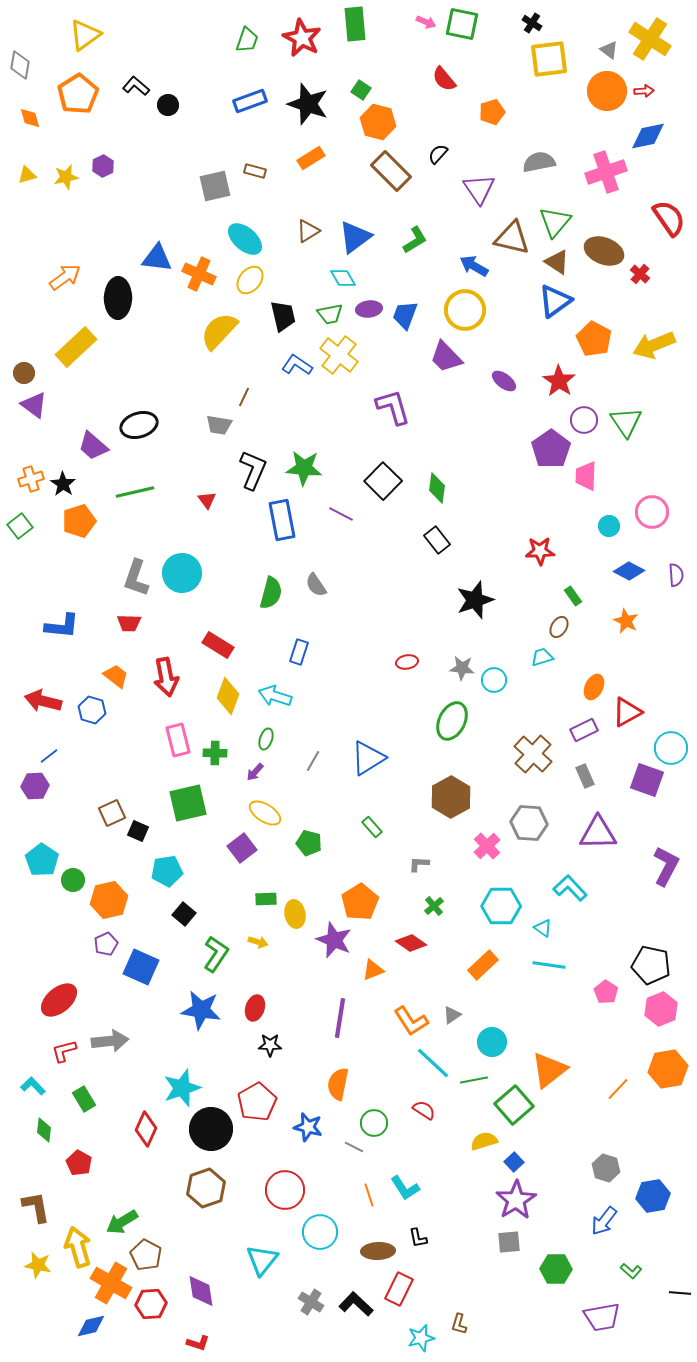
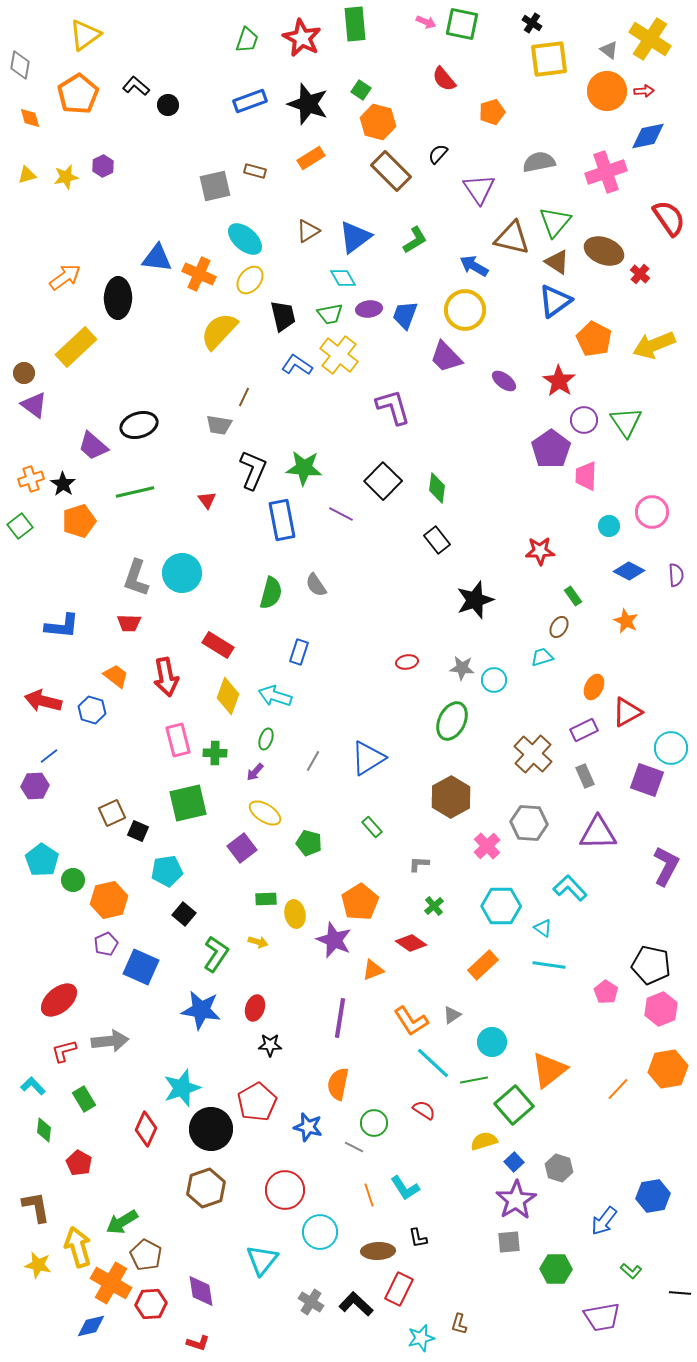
gray hexagon at (606, 1168): moved 47 px left
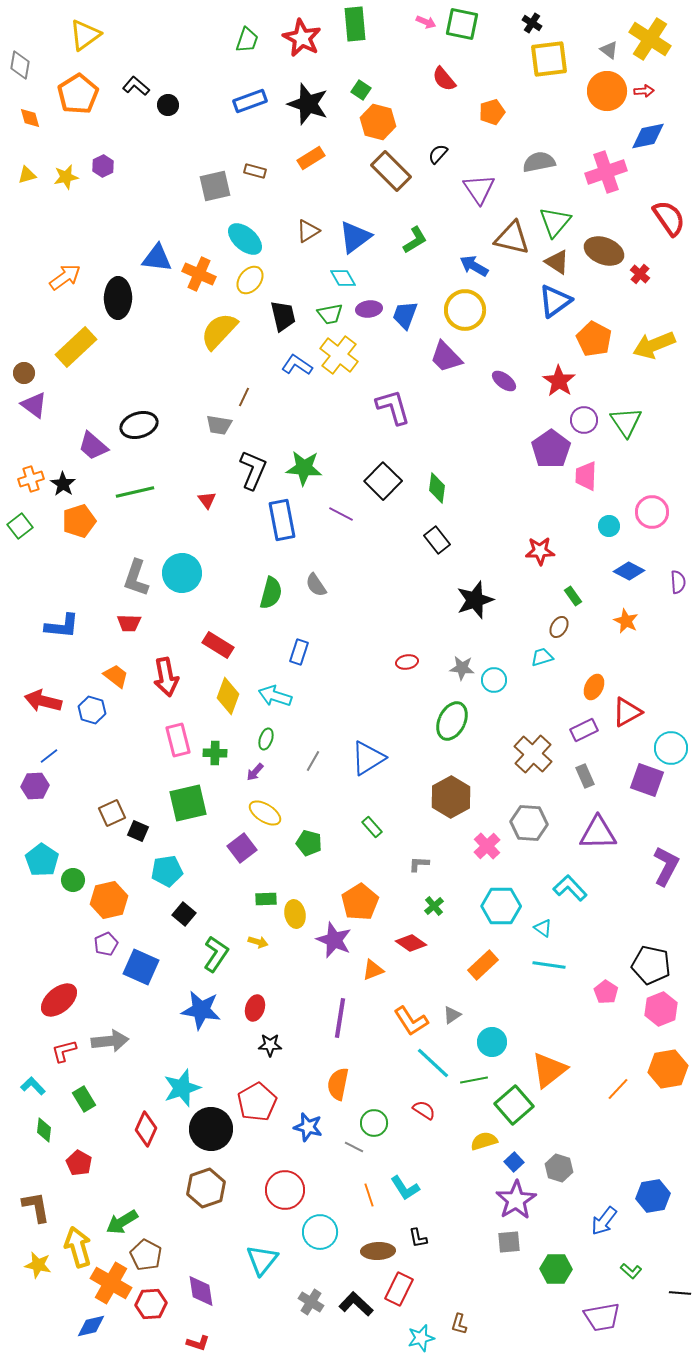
purple semicircle at (676, 575): moved 2 px right, 7 px down
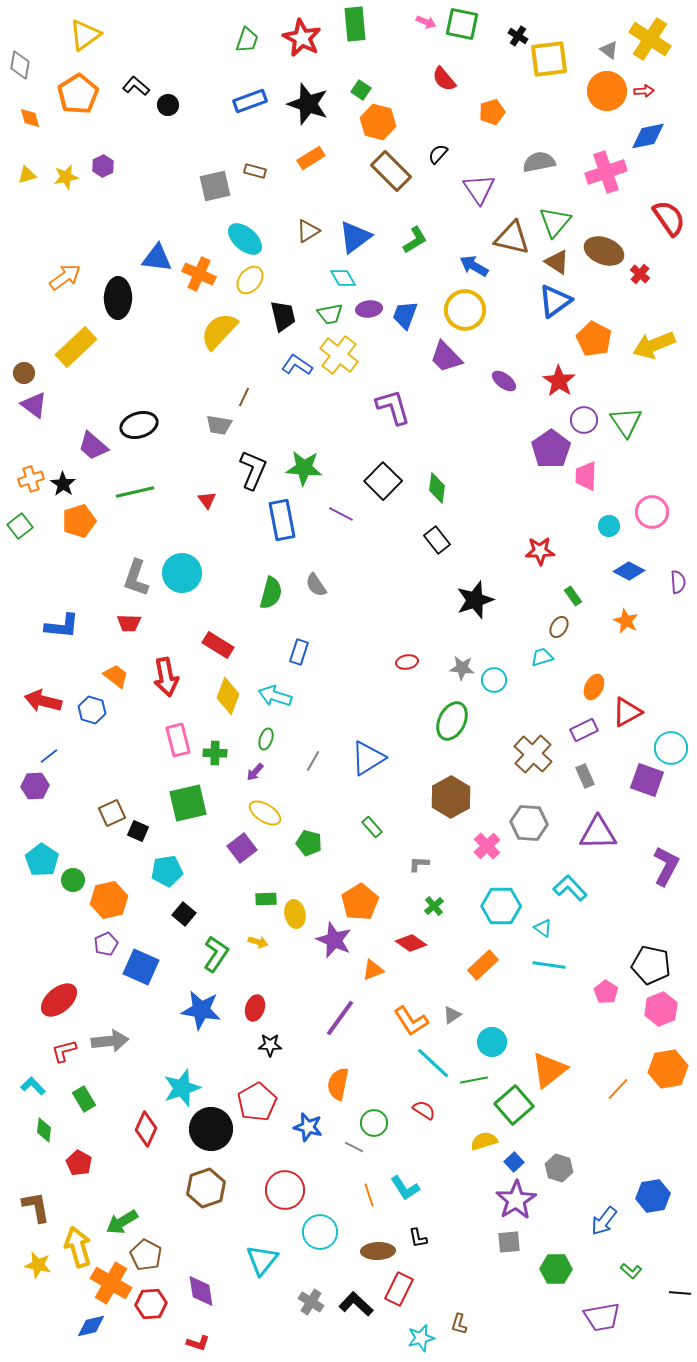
black cross at (532, 23): moved 14 px left, 13 px down
purple line at (340, 1018): rotated 27 degrees clockwise
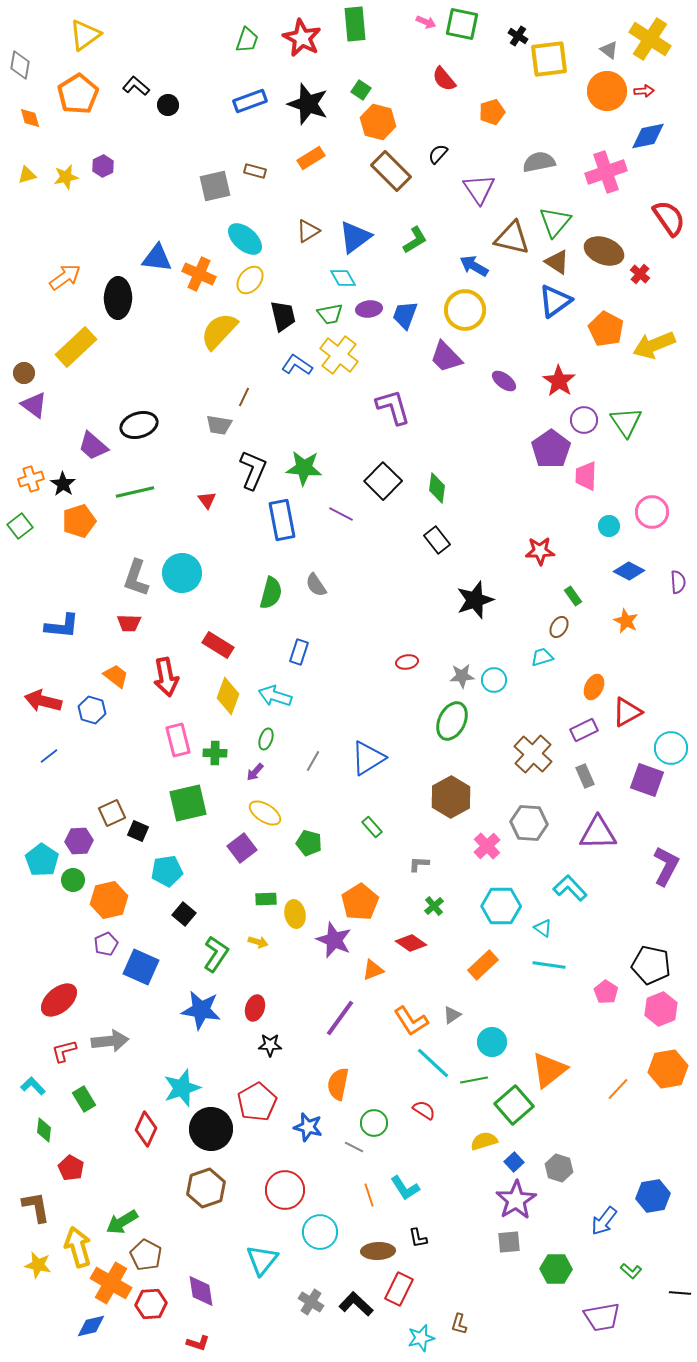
orange pentagon at (594, 339): moved 12 px right, 10 px up
gray star at (462, 668): moved 8 px down; rotated 10 degrees counterclockwise
purple hexagon at (35, 786): moved 44 px right, 55 px down
red pentagon at (79, 1163): moved 8 px left, 5 px down
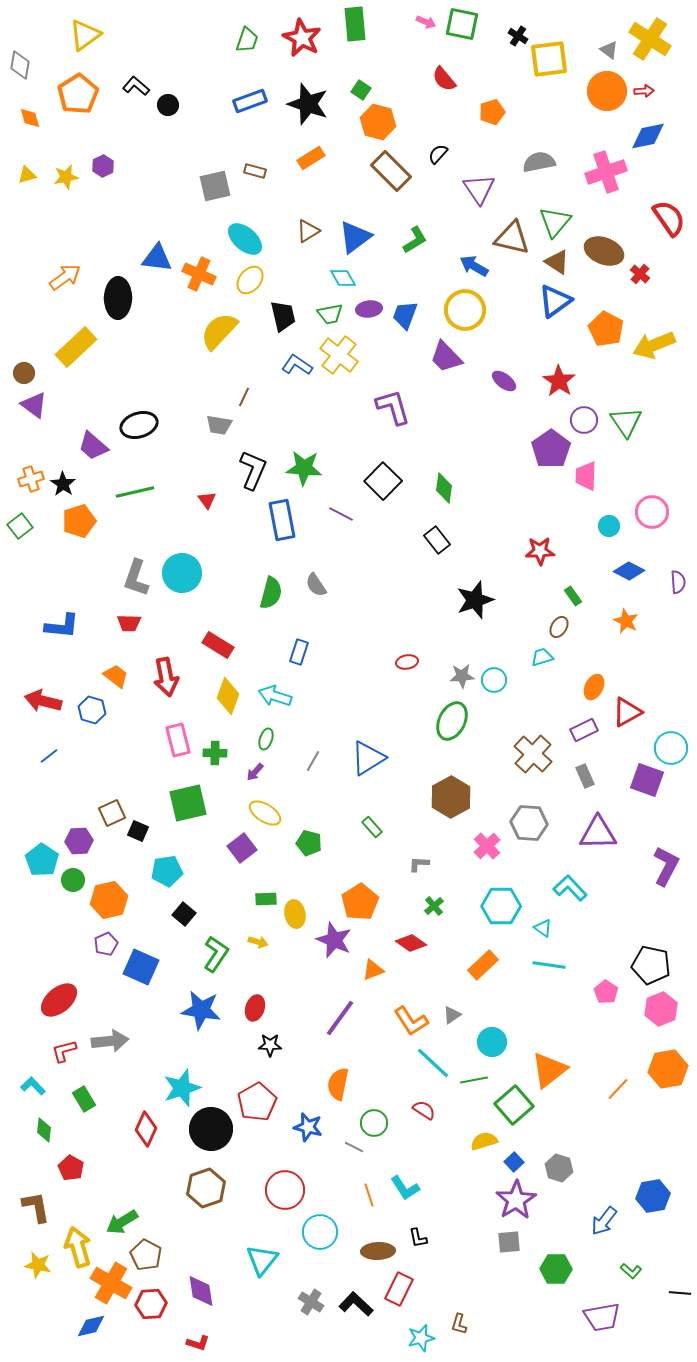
green diamond at (437, 488): moved 7 px right
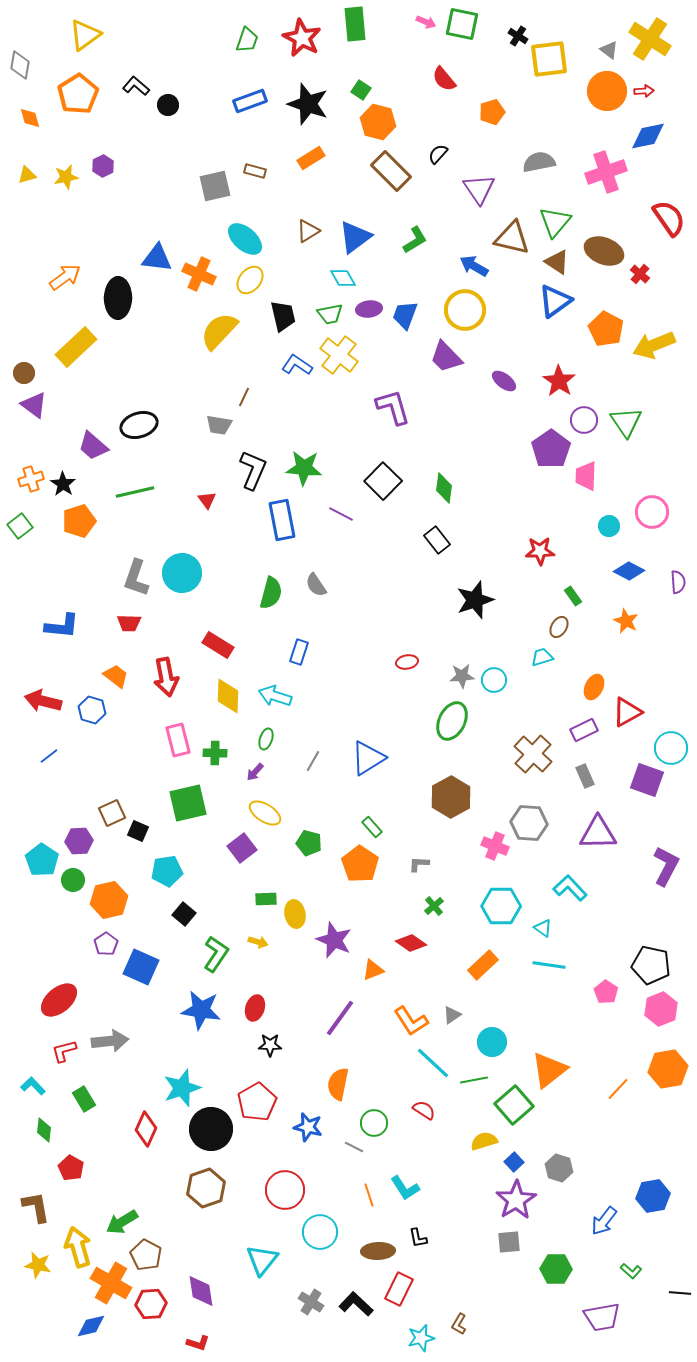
yellow diamond at (228, 696): rotated 18 degrees counterclockwise
pink cross at (487, 846): moved 8 px right; rotated 24 degrees counterclockwise
orange pentagon at (360, 902): moved 38 px up; rotated 6 degrees counterclockwise
purple pentagon at (106, 944): rotated 10 degrees counterclockwise
brown L-shape at (459, 1324): rotated 15 degrees clockwise
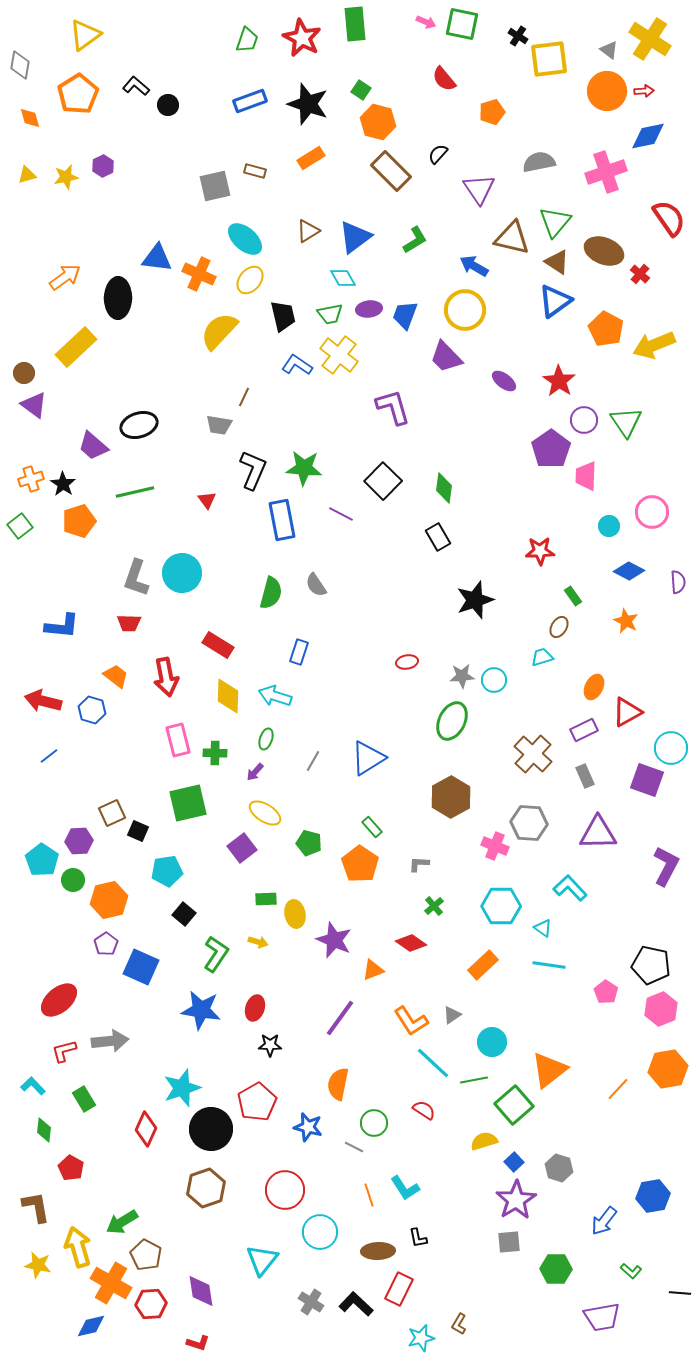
black rectangle at (437, 540): moved 1 px right, 3 px up; rotated 8 degrees clockwise
